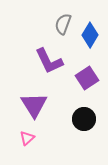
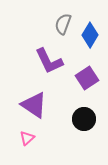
purple triangle: rotated 24 degrees counterclockwise
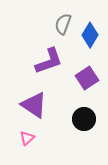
purple L-shape: rotated 84 degrees counterclockwise
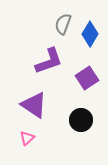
blue diamond: moved 1 px up
black circle: moved 3 px left, 1 px down
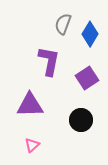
purple L-shape: rotated 60 degrees counterclockwise
purple triangle: moved 4 px left; rotated 36 degrees counterclockwise
pink triangle: moved 5 px right, 7 px down
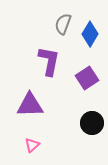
black circle: moved 11 px right, 3 px down
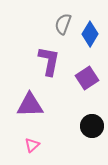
black circle: moved 3 px down
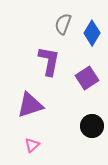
blue diamond: moved 2 px right, 1 px up
purple triangle: rotated 16 degrees counterclockwise
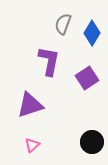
black circle: moved 16 px down
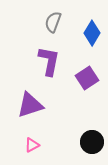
gray semicircle: moved 10 px left, 2 px up
pink triangle: rotated 14 degrees clockwise
